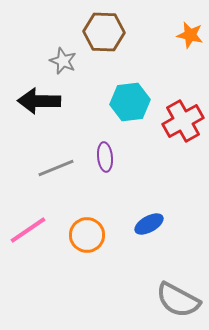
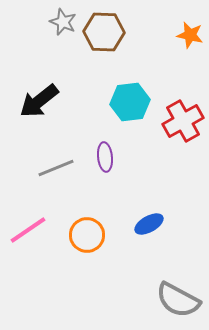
gray star: moved 39 px up
black arrow: rotated 39 degrees counterclockwise
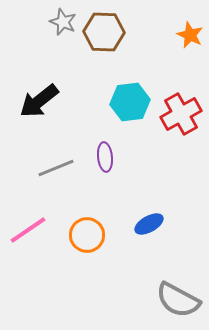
orange star: rotated 12 degrees clockwise
red cross: moved 2 px left, 7 px up
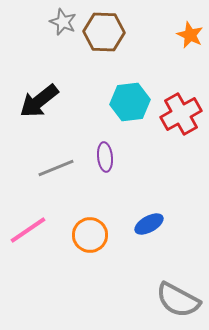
orange circle: moved 3 px right
